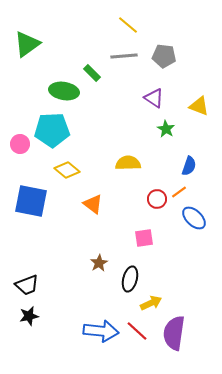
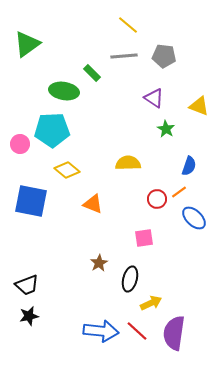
orange triangle: rotated 15 degrees counterclockwise
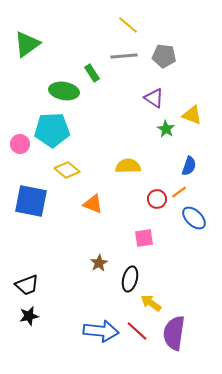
green rectangle: rotated 12 degrees clockwise
yellow triangle: moved 7 px left, 9 px down
yellow semicircle: moved 3 px down
yellow arrow: rotated 120 degrees counterclockwise
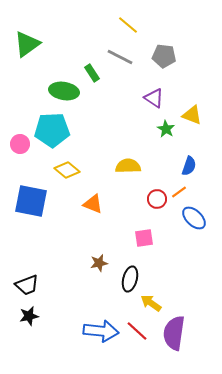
gray line: moved 4 px left, 1 px down; rotated 32 degrees clockwise
brown star: rotated 18 degrees clockwise
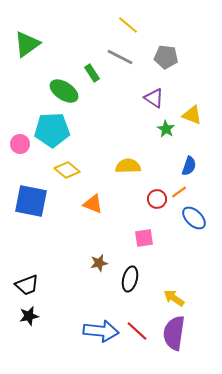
gray pentagon: moved 2 px right, 1 px down
green ellipse: rotated 24 degrees clockwise
yellow arrow: moved 23 px right, 5 px up
